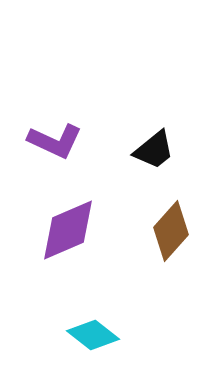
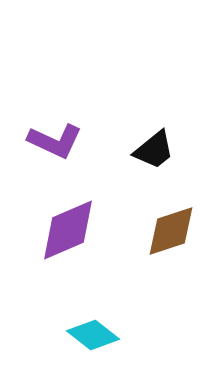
brown diamond: rotated 30 degrees clockwise
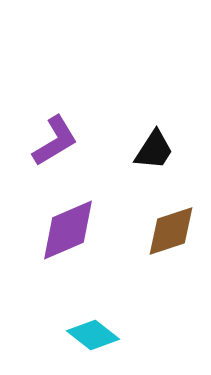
purple L-shape: rotated 56 degrees counterclockwise
black trapezoid: rotated 18 degrees counterclockwise
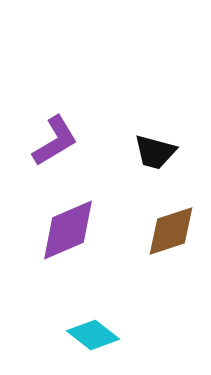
black trapezoid: moved 1 px right, 2 px down; rotated 72 degrees clockwise
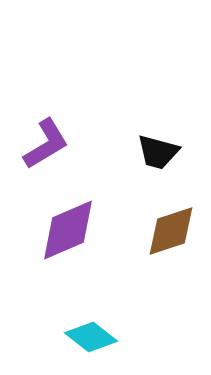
purple L-shape: moved 9 px left, 3 px down
black trapezoid: moved 3 px right
cyan diamond: moved 2 px left, 2 px down
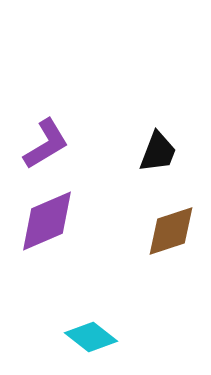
black trapezoid: rotated 84 degrees counterclockwise
purple diamond: moved 21 px left, 9 px up
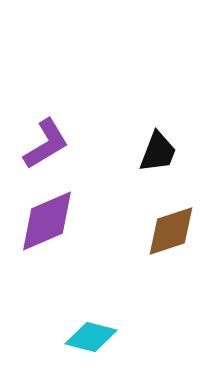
cyan diamond: rotated 24 degrees counterclockwise
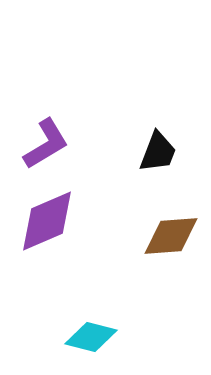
brown diamond: moved 5 px down; rotated 14 degrees clockwise
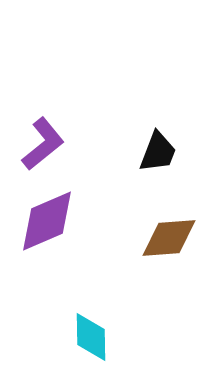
purple L-shape: moved 3 px left; rotated 8 degrees counterclockwise
brown diamond: moved 2 px left, 2 px down
cyan diamond: rotated 75 degrees clockwise
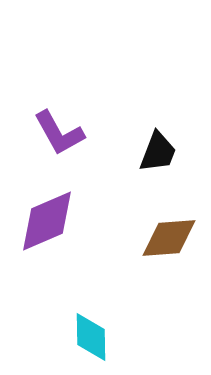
purple L-shape: moved 16 px right, 11 px up; rotated 100 degrees clockwise
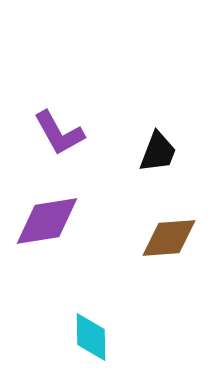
purple diamond: rotated 14 degrees clockwise
